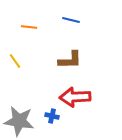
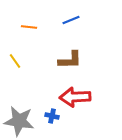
blue line: rotated 36 degrees counterclockwise
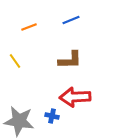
orange line: rotated 28 degrees counterclockwise
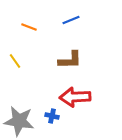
orange line: rotated 42 degrees clockwise
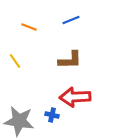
blue cross: moved 1 px up
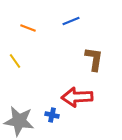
blue line: moved 1 px down
orange line: moved 1 px left, 1 px down
brown L-shape: moved 24 px right, 1 px up; rotated 80 degrees counterclockwise
red arrow: moved 2 px right
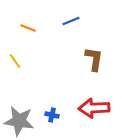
red arrow: moved 17 px right, 11 px down
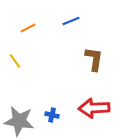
orange line: rotated 49 degrees counterclockwise
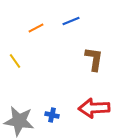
orange line: moved 8 px right
